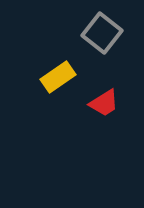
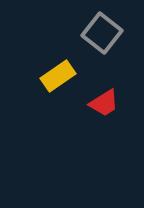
yellow rectangle: moved 1 px up
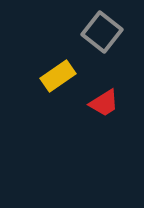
gray square: moved 1 px up
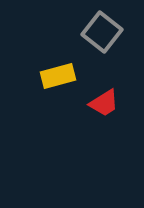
yellow rectangle: rotated 20 degrees clockwise
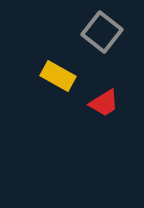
yellow rectangle: rotated 44 degrees clockwise
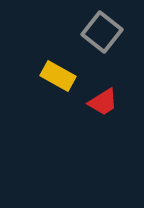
red trapezoid: moved 1 px left, 1 px up
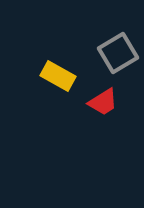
gray square: moved 16 px right, 21 px down; rotated 21 degrees clockwise
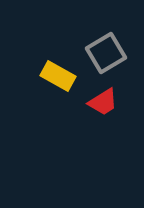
gray square: moved 12 px left
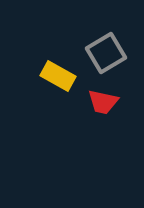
red trapezoid: rotated 44 degrees clockwise
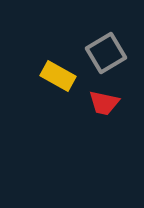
red trapezoid: moved 1 px right, 1 px down
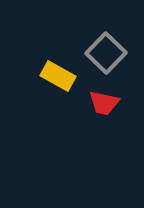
gray square: rotated 15 degrees counterclockwise
